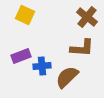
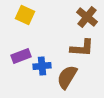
brown semicircle: rotated 15 degrees counterclockwise
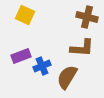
brown cross: rotated 25 degrees counterclockwise
blue cross: rotated 18 degrees counterclockwise
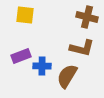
yellow square: rotated 18 degrees counterclockwise
brown L-shape: rotated 10 degrees clockwise
blue cross: rotated 24 degrees clockwise
brown semicircle: moved 1 px up
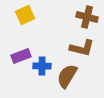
yellow square: rotated 30 degrees counterclockwise
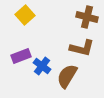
yellow square: rotated 18 degrees counterclockwise
blue cross: rotated 36 degrees clockwise
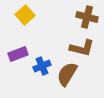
purple rectangle: moved 3 px left, 2 px up
blue cross: rotated 30 degrees clockwise
brown semicircle: moved 2 px up
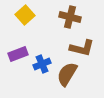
brown cross: moved 17 px left
blue cross: moved 2 px up
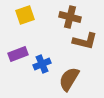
yellow square: rotated 24 degrees clockwise
brown L-shape: moved 3 px right, 7 px up
brown semicircle: moved 2 px right, 5 px down
